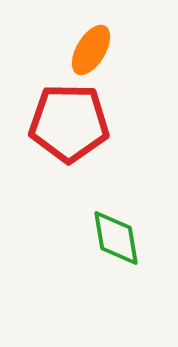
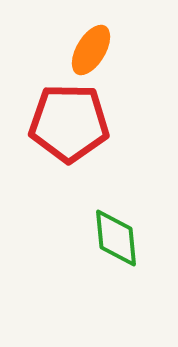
green diamond: rotated 4 degrees clockwise
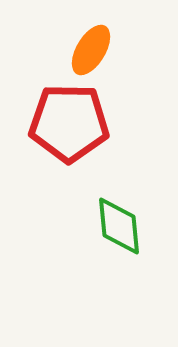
green diamond: moved 3 px right, 12 px up
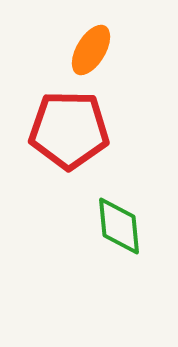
red pentagon: moved 7 px down
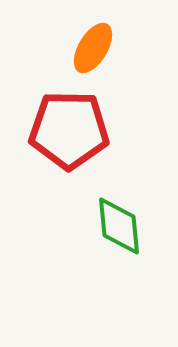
orange ellipse: moved 2 px right, 2 px up
